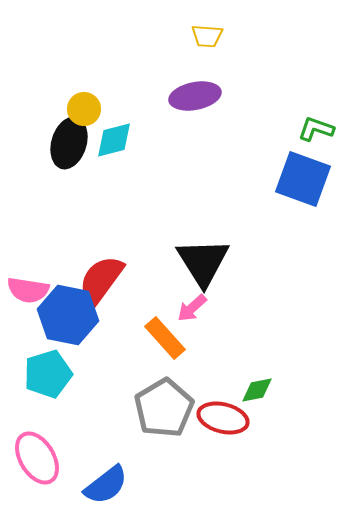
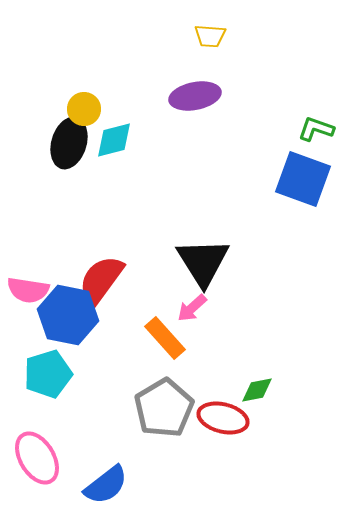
yellow trapezoid: moved 3 px right
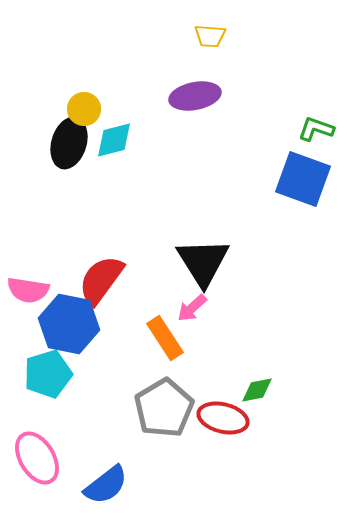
blue hexagon: moved 1 px right, 9 px down
orange rectangle: rotated 9 degrees clockwise
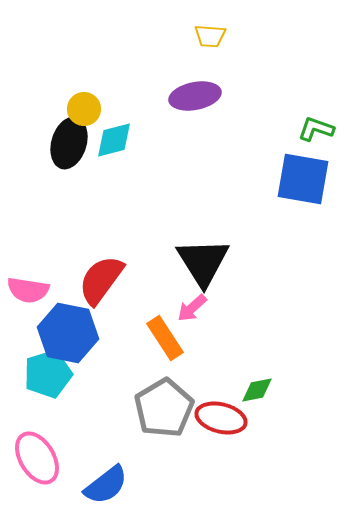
blue square: rotated 10 degrees counterclockwise
blue hexagon: moved 1 px left, 9 px down
red ellipse: moved 2 px left
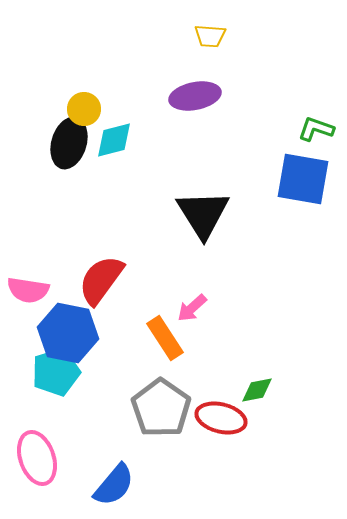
black triangle: moved 48 px up
cyan pentagon: moved 8 px right, 2 px up
gray pentagon: moved 3 px left; rotated 6 degrees counterclockwise
pink ellipse: rotated 12 degrees clockwise
blue semicircle: moved 8 px right; rotated 12 degrees counterclockwise
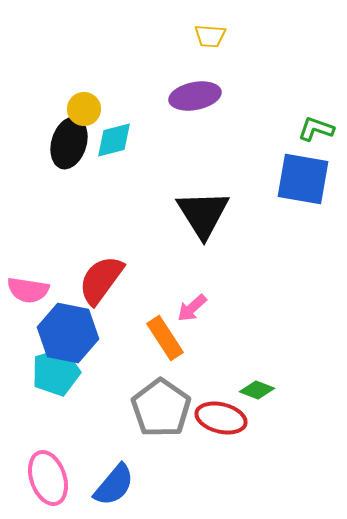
green diamond: rotated 32 degrees clockwise
pink ellipse: moved 11 px right, 20 px down
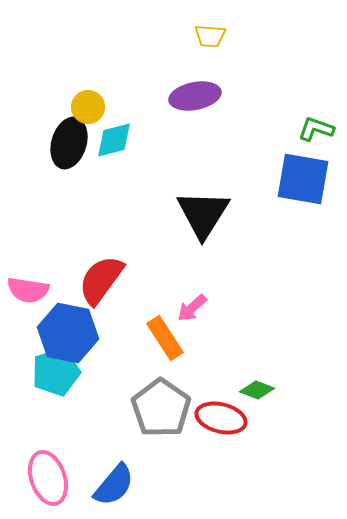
yellow circle: moved 4 px right, 2 px up
black triangle: rotated 4 degrees clockwise
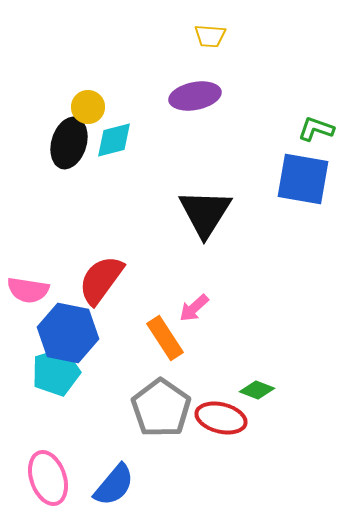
black triangle: moved 2 px right, 1 px up
pink arrow: moved 2 px right
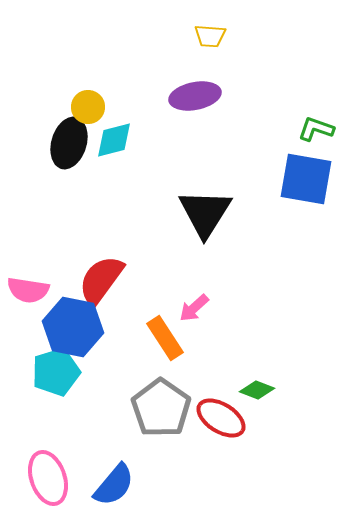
blue square: moved 3 px right
blue hexagon: moved 5 px right, 6 px up
red ellipse: rotated 18 degrees clockwise
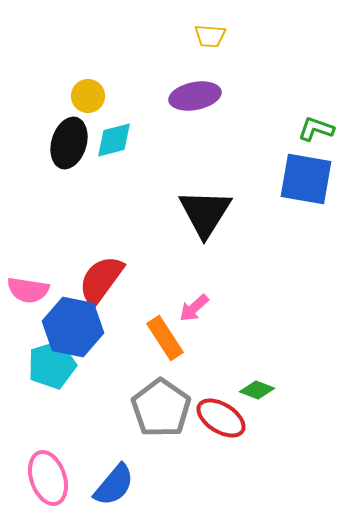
yellow circle: moved 11 px up
cyan pentagon: moved 4 px left, 7 px up
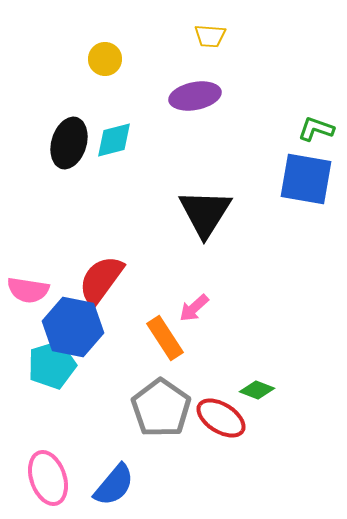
yellow circle: moved 17 px right, 37 px up
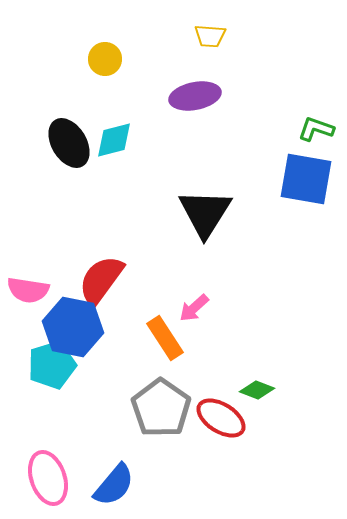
black ellipse: rotated 48 degrees counterclockwise
